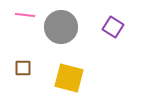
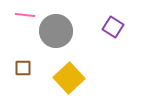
gray circle: moved 5 px left, 4 px down
yellow square: rotated 32 degrees clockwise
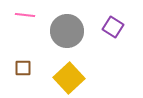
gray circle: moved 11 px right
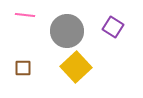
yellow square: moved 7 px right, 11 px up
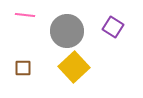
yellow square: moved 2 px left
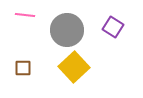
gray circle: moved 1 px up
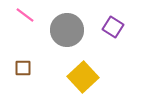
pink line: rotated 30 degrees clockwise
yellow square: moved 9 px right, 10 px down
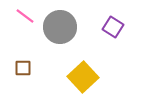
pink line: moved 1 px down
gray circle: moved 7 px left, 3 px up
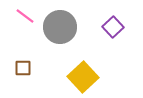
purple square: rotated 15 degrees clockwise
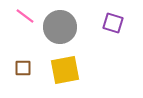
purple square: moved 4 px up; rotated 30 degrees counterclockwise
yellow square: moved 18 px left, 7 px up; rotated 32 degrees clockwise
